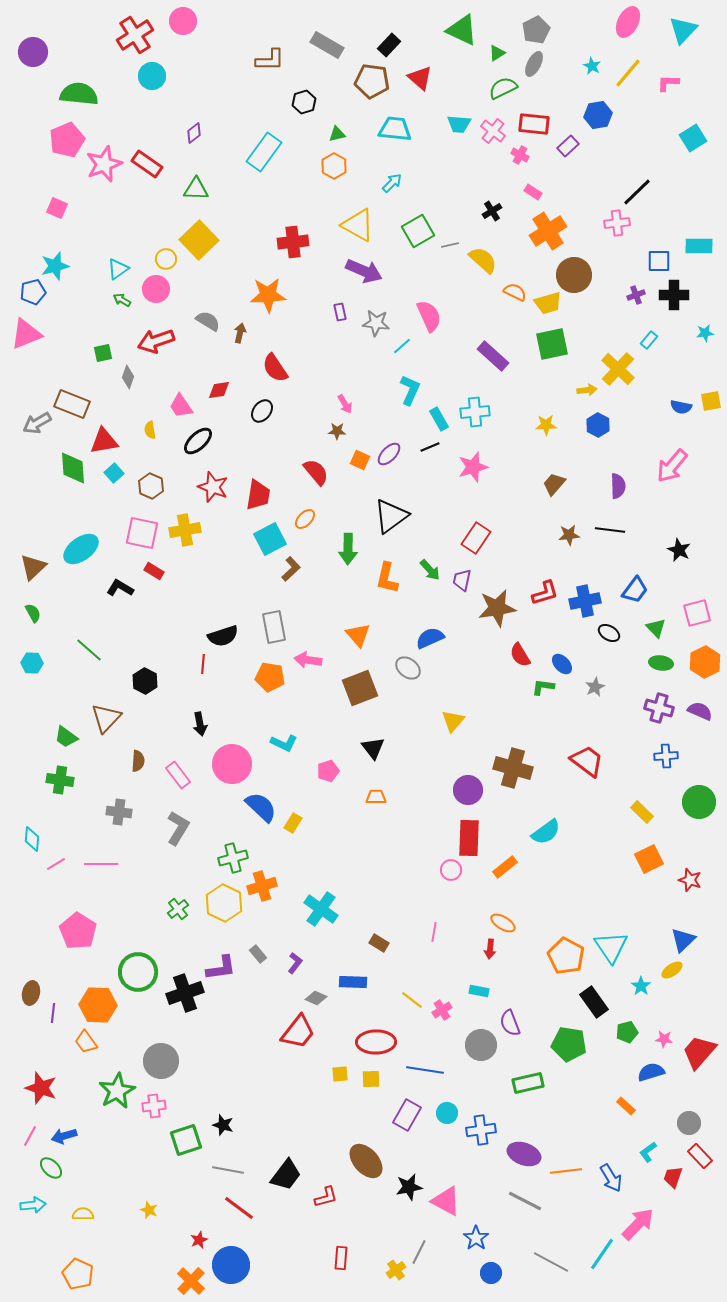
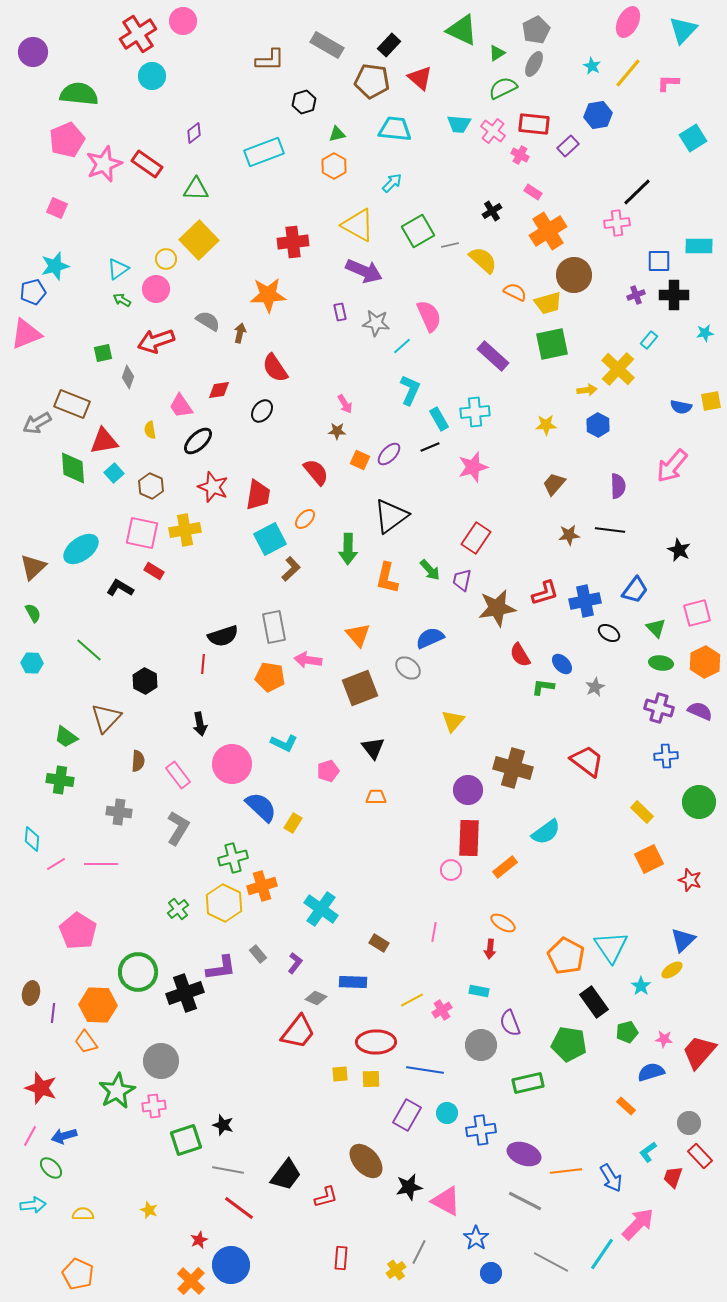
red cross at (135, 35): moved 3 px right, 1 px up
cyan rectangle at (264, 152): rotated 33 degrees clockwise
yellow line at (412, 1000): rotated 65 degrees counterclockwise
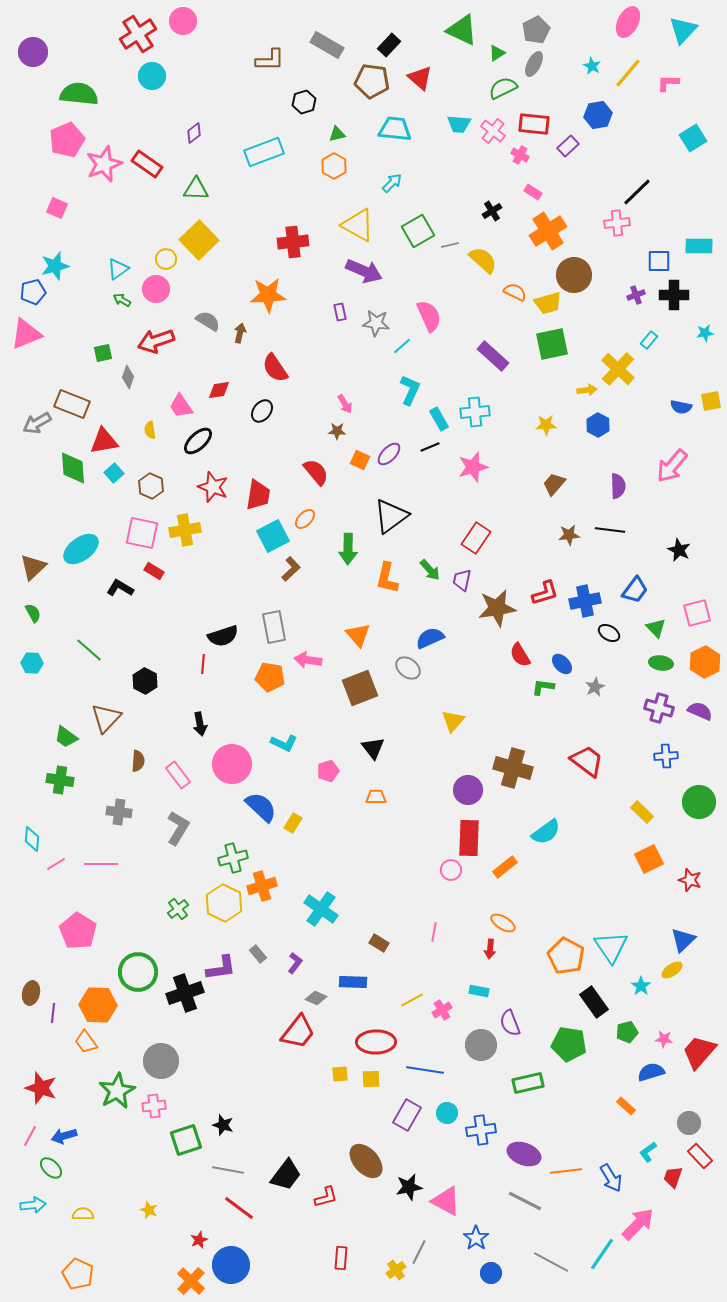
cyan square at (270, 539): moved 3 px right, 3 px up
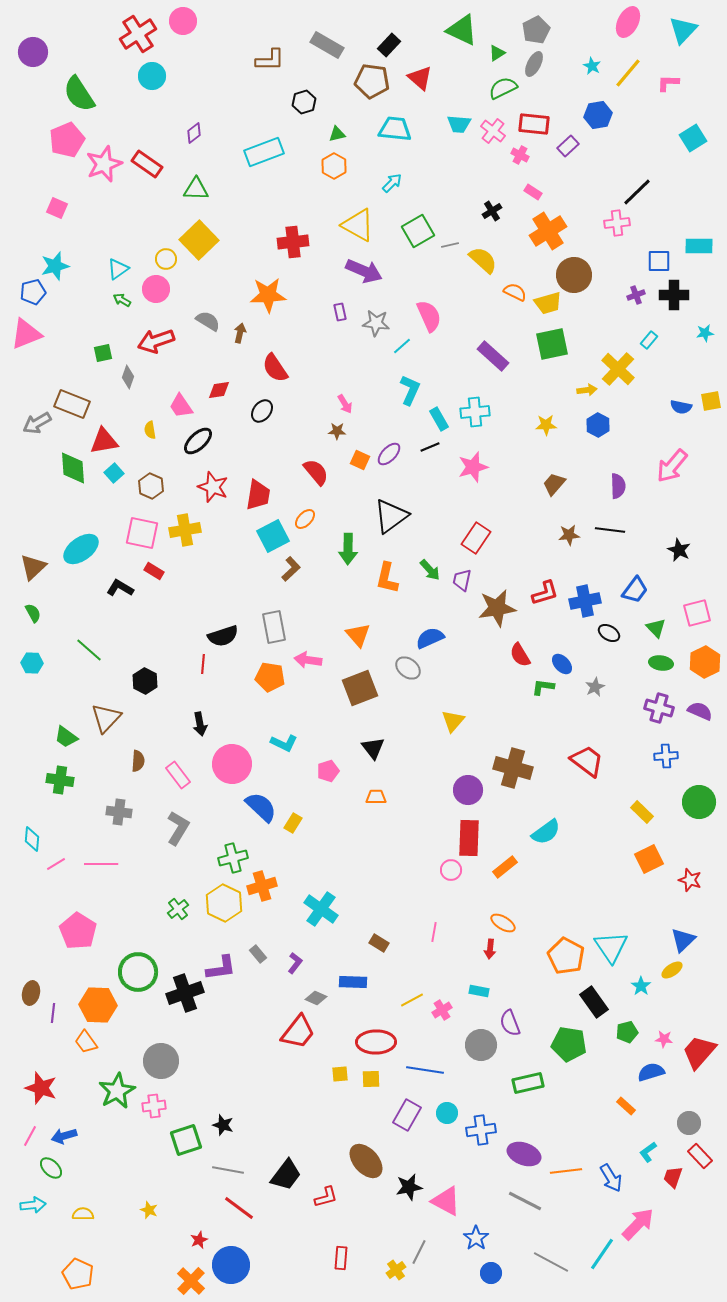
green semicircle at (79, 94): rotated 129 degrees counterclockwise
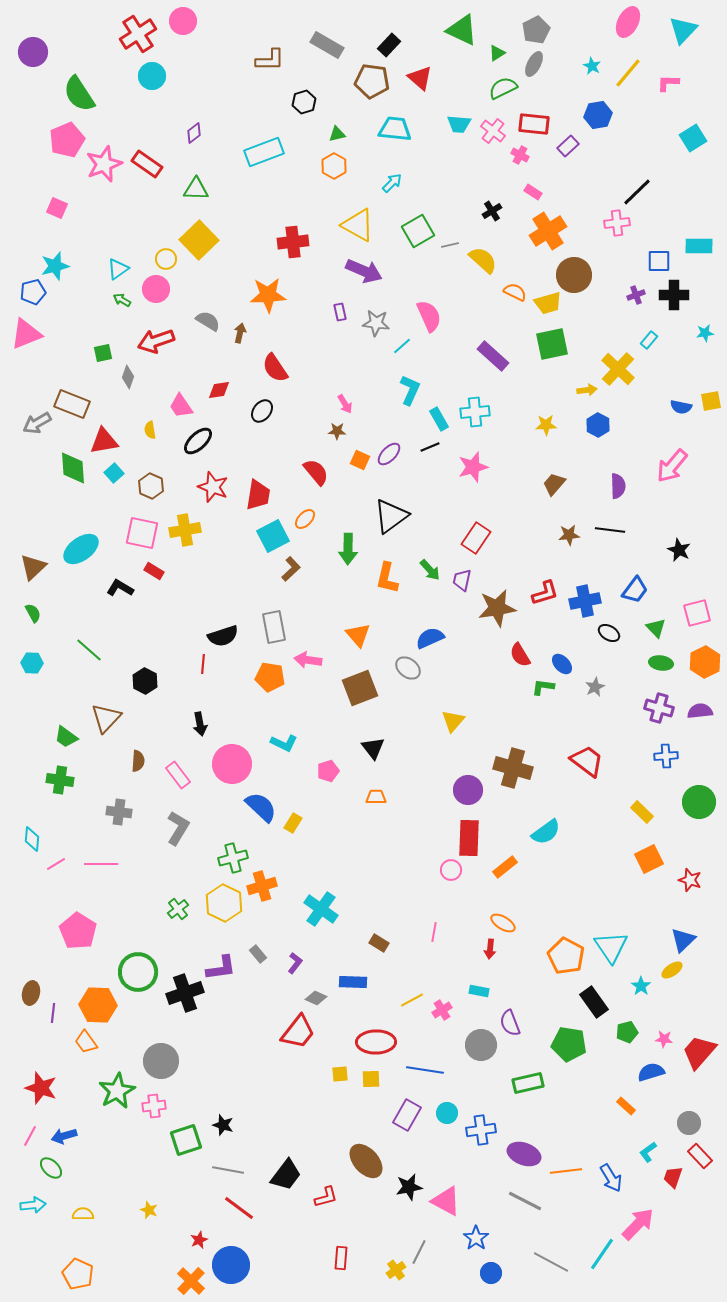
purple semicircle at (700, 711): rotated 30 degrees counterclockwise
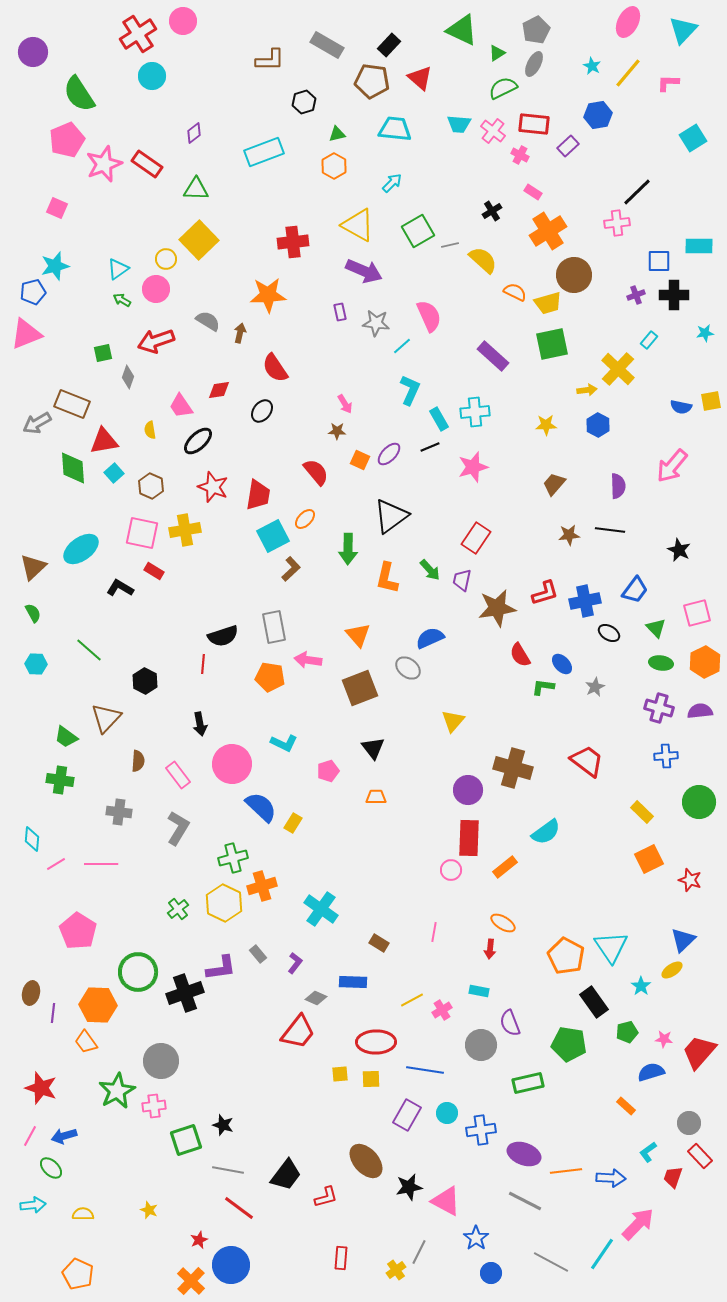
cyan hexagon at (32, 663): moved 4 px right, 1 px down
blue arrow at (611, 1178): rotated 56 degrees counterclockwise
